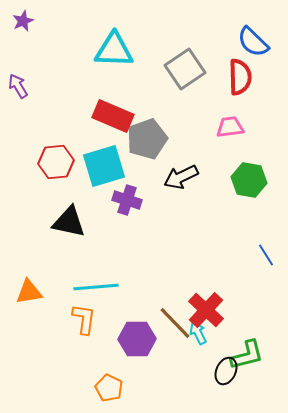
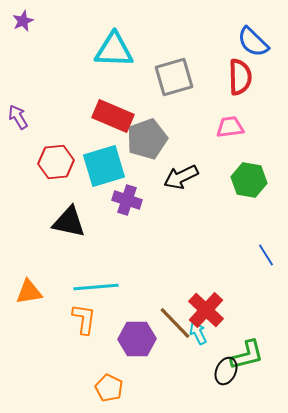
gray square: moved 11 px left, 8 px down; rotated 18 degrees clockwise
purple arrow: moved 31 px down
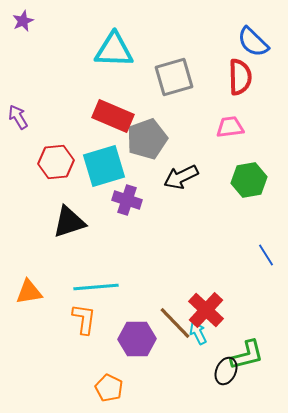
green hexagon: rotated 20 degrees counterclockwise
black triangle: rotated 30 degrees counterclockwise
